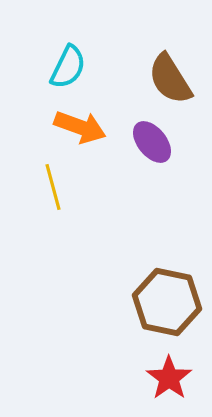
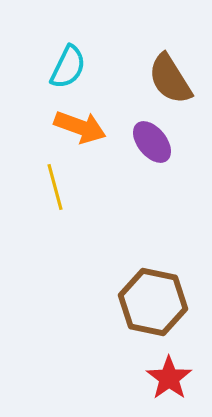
yellow line: moved 2 px right
brown hexagon: moved 14 px left
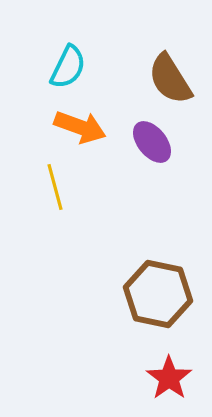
brown hexagon: moved 5 px right, 8 px up
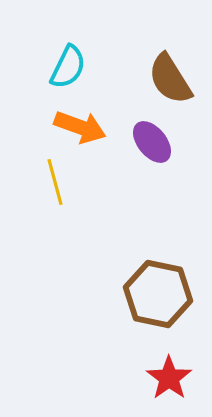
yellow line: moved 5 px up
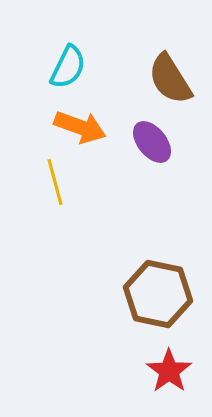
red star: moved 7 px up
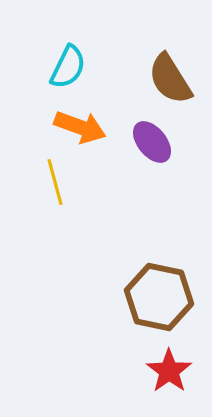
brown hexagon: moved 1 px right, 3 px down
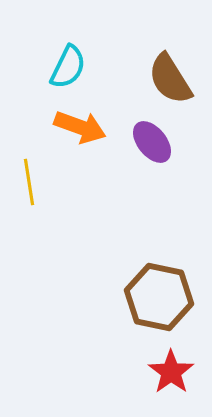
yellow line: moved 26 px left; rotated 6 degrees clockwise
red star: moved 2 px right, 1 px down
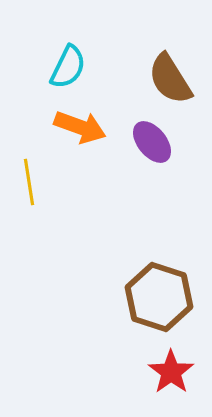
brown hexagon: rotated 6 degrees clockwise
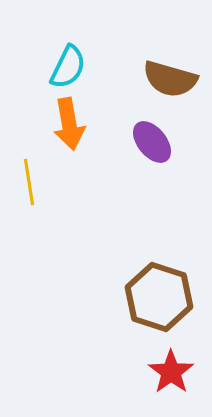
brown semicircle: rotated 42 degrees counterclockwise
orange arrow: moved 11 px left, 3 px up; rotated 60 degrees clockwise
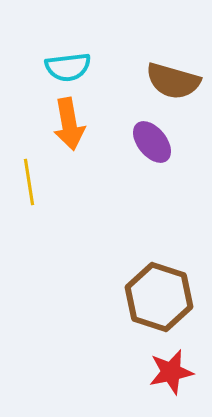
cyan semicircle: rotated 57 degrees clockwise
brown semicircle: moved 3 px right, 2 px down
red star: rotated 24 degrees clockwise
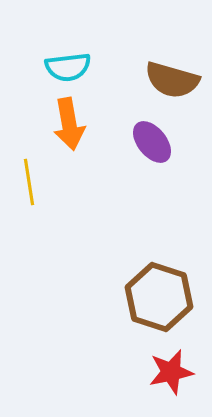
brown semicircle: moved 1 px left, 1 px up
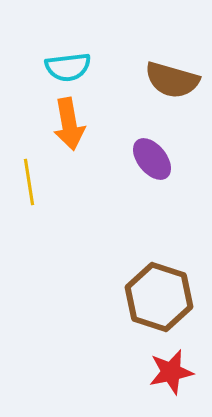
purple ellipse: moved 17 px down
